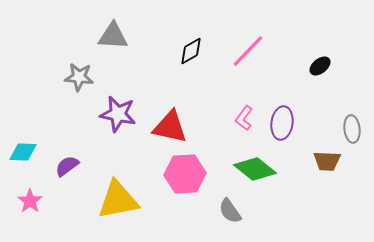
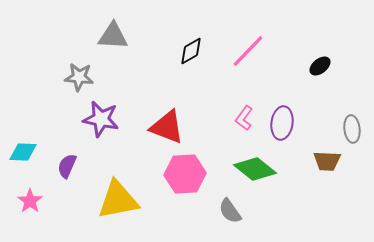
purple star: moved 17 px left, 5 px down
red triangle: moved 3 px left; rotated 9 degrees clockwise
purple semicircle: rotated 30 degrees counterclockwise
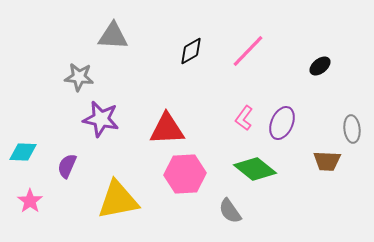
purple ellipse: rotated 16 degrees clockwise
red triangle: moved 2 px down; rotated 24 degrees counterclockwise
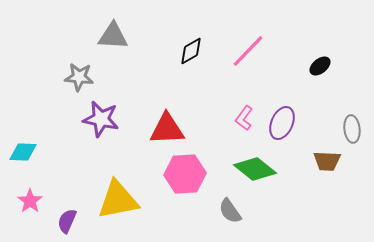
purple semicircle: moved 55 px down
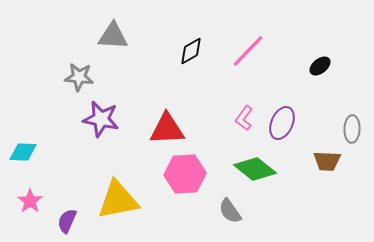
gray ellipse: rotated 8 degrees clockwise
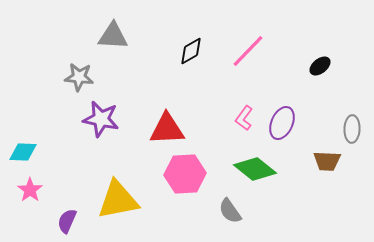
pink star: moved 11 px up
